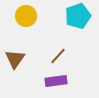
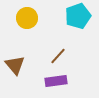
yellow circle: moved 1 px right, 2 px down
brown triangle: moved 6 px down; rotated 15 degrees counterclockwise
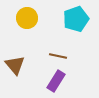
cyan pentagon: moved 2 px left, 3 px down
brown line: rotated 60 degrees clockwise
purple rectangle: rotated 50 degrees counterclockwise
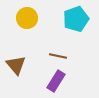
brown triangle: moved 1 px right
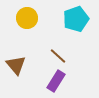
brown line: rotated 30 degrees clockwise
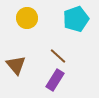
purple rectangle: moved 1 px left, 1 px up
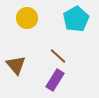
cyan pentagon: rotated 10 degrees counterclockwise
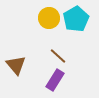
yellow circle: moved 22 px right
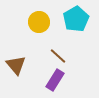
yellow circle: moved 10 px left, 4 px down
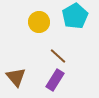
cyan pentagon: moved 1 px left, 3 px up
brown triangle: moved 12 px down
